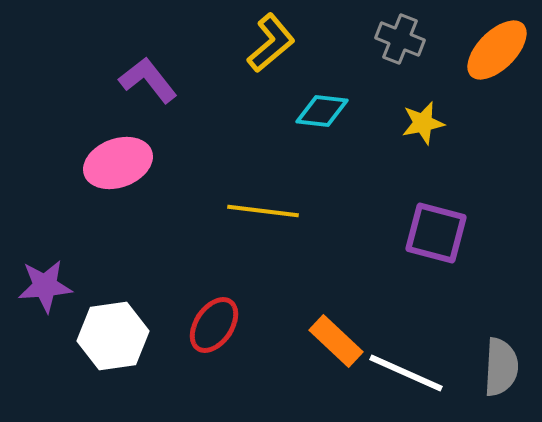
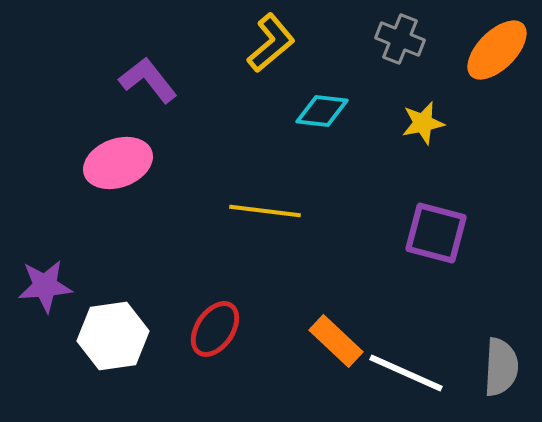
yellow line: moved 2 px right
red ellipse: moved 1 px right, 4 px down
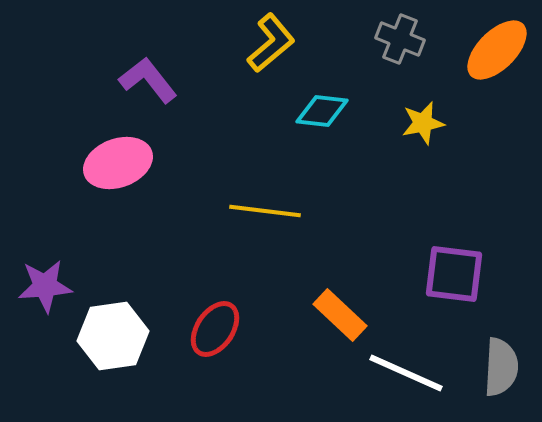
purple square: moved 18 px right, 41 px down; rotated 8 degrees counterclockwise
orange rectangle: moved 4 px right, 26 px up
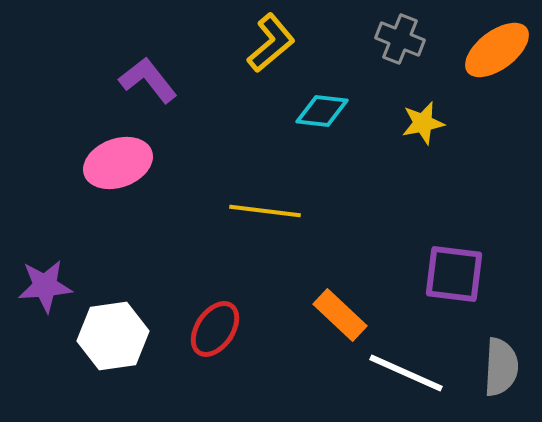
orange ellipse: rotated 8 degrees clockwise
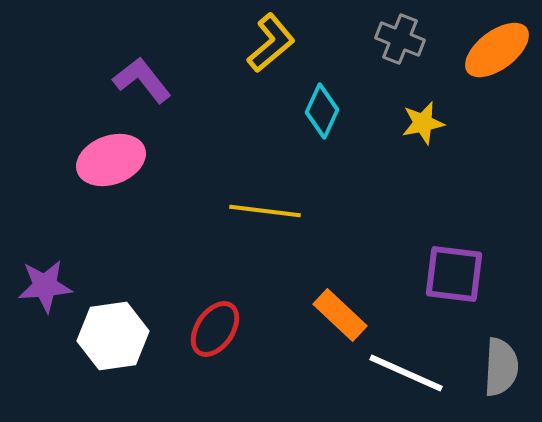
purple L-shape: moved 6 px left
cyan diamond: rotated 72 degrees counterclockwise
pink ellipse: moved 7 px left, 3 px up
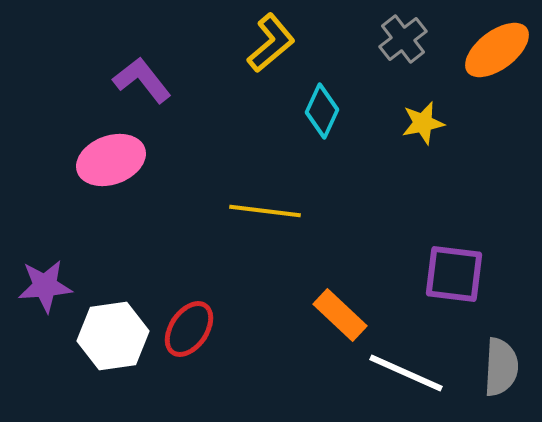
gray cross: moved 3 px right; rotated 30 degrees clockwise
red ellipse: moved 26 px left
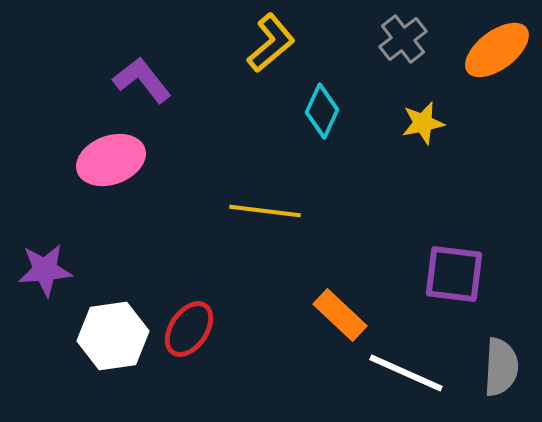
purple star: moved 16 px up
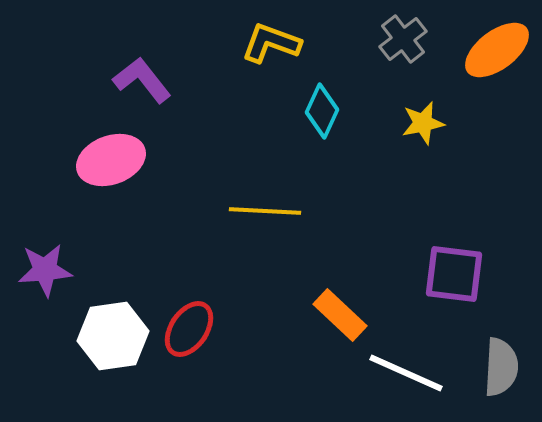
yellow L-shape: rotated 120 degrees counterclockwise
yellow line: rotated 4 degrees counterclockwise
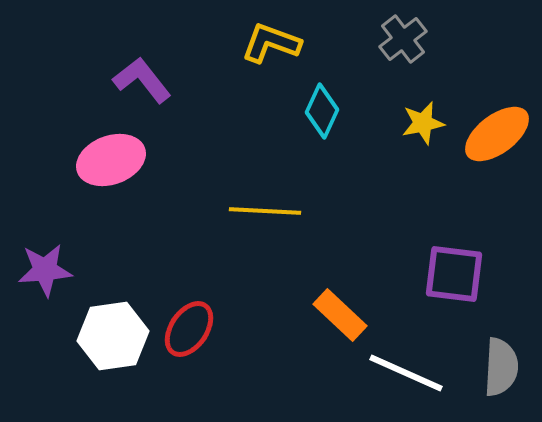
orange ellipse: moved 84 px down
